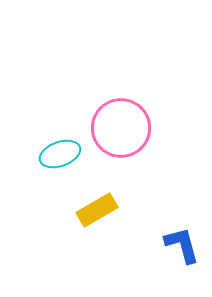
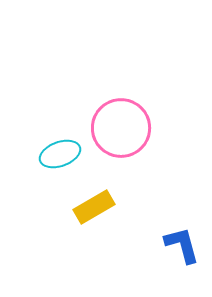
yellow rectangle: moved 3 px left, 3 px up
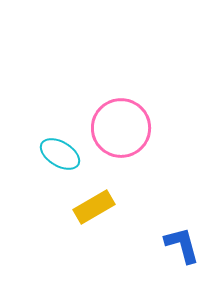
cyan ellipse: rotated 51 degrees clockwise
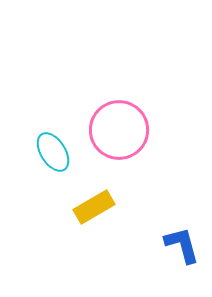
pink circle: moved 2 px left, 2 px down
cyan ellipse: moved 7 px left, 2 px up; rotated 27 degrees clockwise
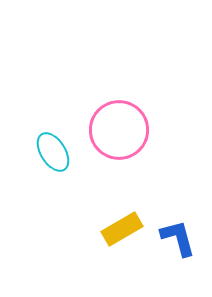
yellow rectangle: moved 28 px right, 22 px down
blue L-shape: moved 4 px left, 7 px up
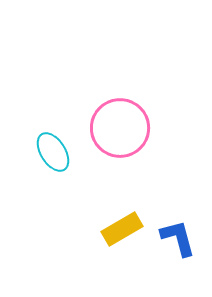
pink circle: moved 1 px right, 2 px up
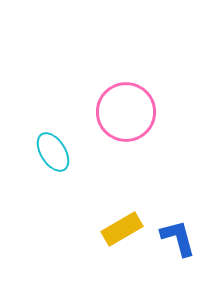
pink circle: moved 6 px right, 16 px up
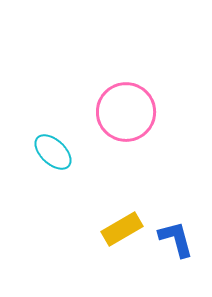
cyan ellipse: rotated 15 degrees counterclockwise
blue L-shape: moved 2 px left, 1 px down
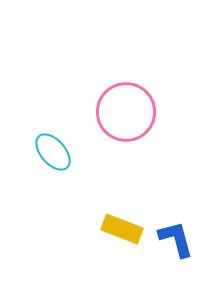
cyan ellipse: rotated 6 degrees clockwise
yellow rectangle: rotated 51 degrees clockwise
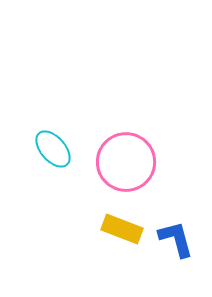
pink circle: moved 50 px down
cyan ellipse: moved 3 px up
